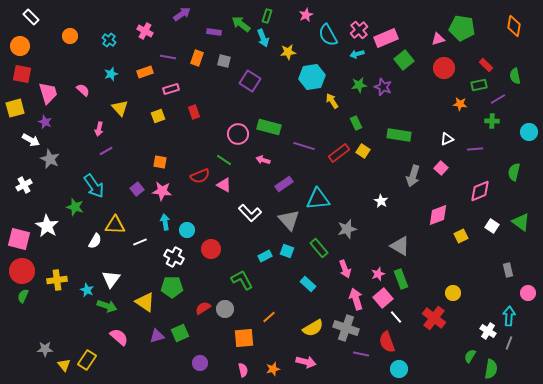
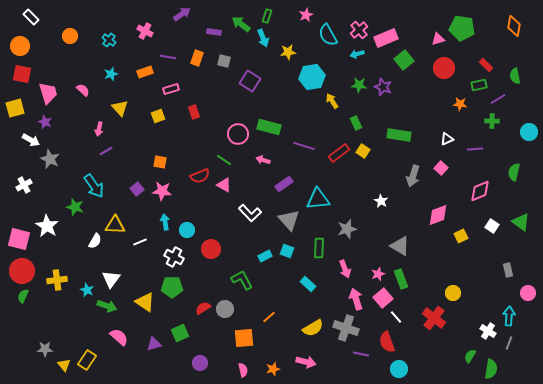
green star at (359, 85): rotated 14 degrees clockwise
green rectangle at (319, 248): rotated 42 degrees clockwise
purple triangle at (157, 336): moved 3 px left, 8 px down
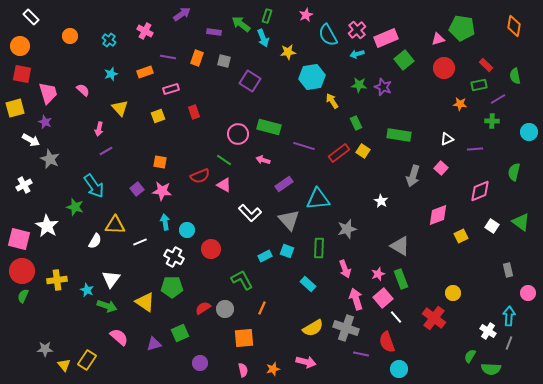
pink cross at (359, 30): moved 2 px left
orange line at (269, 317): moved 7 px left, 9 px up; rotated 24 degrees counterclockwise
green semicircle at (491, 369): rotated 84 degrees clockwise
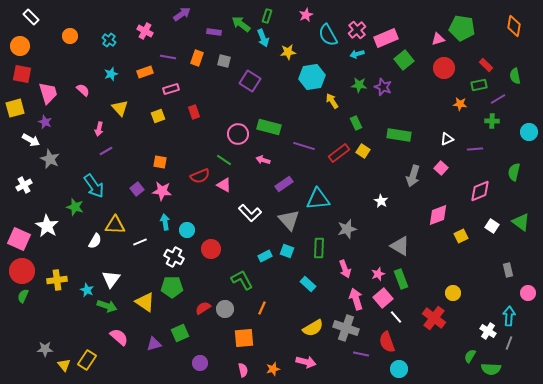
pink square at (19, 239): rotated 10 degrees clockwise
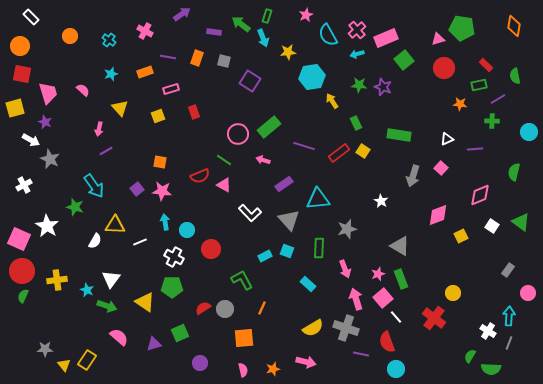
green rectangle at (269, 127): rotated 55 degrees counterclockwise
pink diamond at (480, 191): moved 4 px down
gray rectangle at (508, 270): rotated 48 degrees clockwise
cyan circle at (399, 369): moved 3 px left
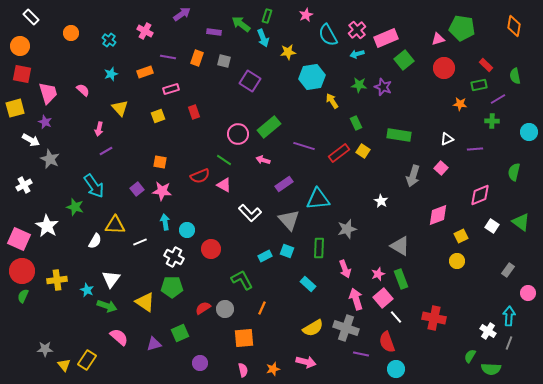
orange circle at (70, 36): moved 1 px right, 3 px up
yellow circle at (453, 293): moved 4 px right, 32 px up
red cross at (434, 318): rotated 25 degrees counterclockwise
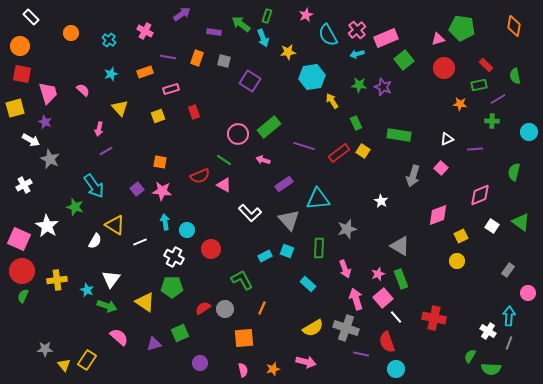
yellow triangle at (115, 225): rotated 30 degrees clockwise
